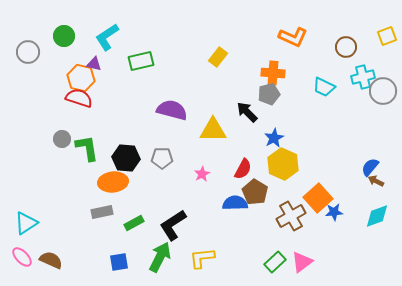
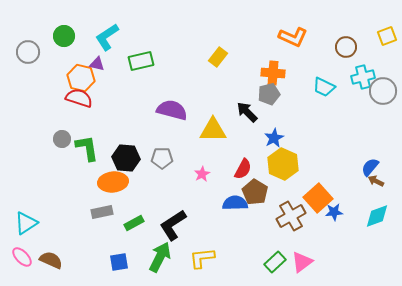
purple triangle at (94, 64): moved 3 px right
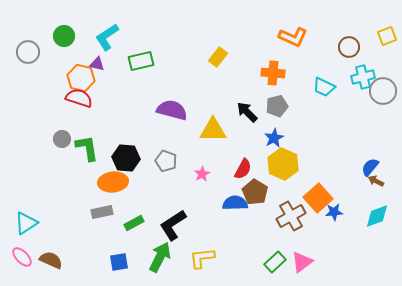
brown circle at (346, 47): moved 3 px right
gray pentagon at (269, 94): moved 8 px right, 12 px down
gray pentagon at (162, 158): moved 4 px right, 3 px down; rotated 20 degrees clockwise
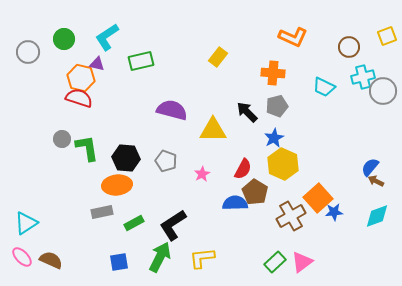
green circle at (64, 36): moved 3 px down
orange ellipse at (113, 182): moved 4 px right, 3 px down
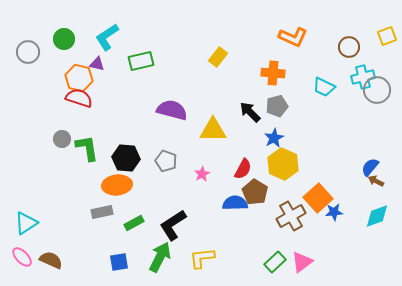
orange hexagon at (81, 78): moved 2 px left
gray circle at (383, 91): moved 6 px left, 1 px up
black arrow at (247, 112): moved 3 px right
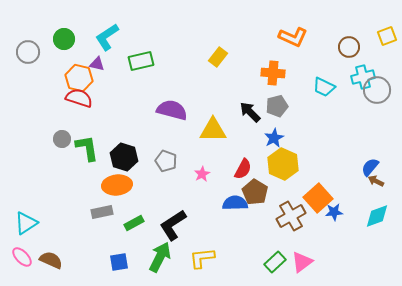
black hexagon at (126, 158): moved 2 px left, 1 px up; rotated 12 degrees clockwise
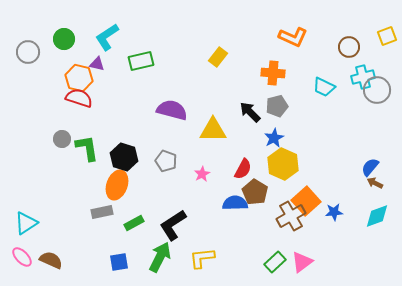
brown arrow at (376, 181): moved 1 px left, 2 px down
orange ellipse at (117, 185): rotated 64 degrees counterclockwise
orange square at (318, 198): moved 12 px left, 3 px down
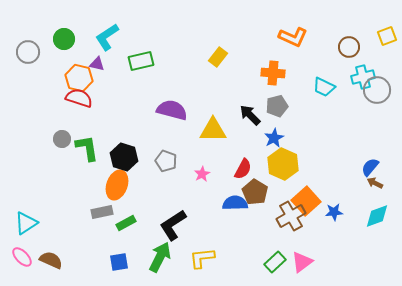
black arrow at (250, 112): moved 3 px down
green rectangle at (134, 223): moved 8 px left
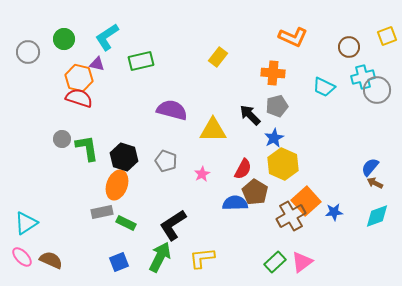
green rectangle at (126, 223): rotated 54 degrees clockwise
blue square at (119, 262): rotated 12 degrees counterclockwise
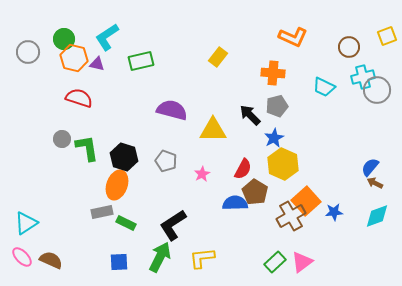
orange hexagon at (79, 78): moved 5 px left, 20 px up
blue square at (119, 262): rotated 18 degrees clockwise
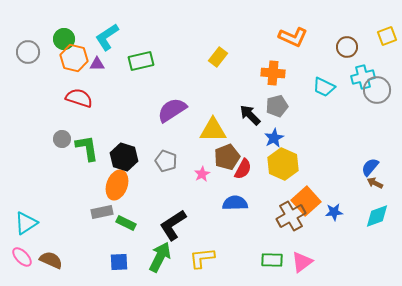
brown circle at (349, 47): moved 2 px left
purple triangle at (97, 64): rotated 14 degrees counterclockwise
purple semicircle at (172, 110): rotated 48 degrees counterclockwise
brown pentagon at (255, 192): moved 28 px left, 35 px up; rotated 20 degrees clockwise
green rectangle at (275, 262): moved 3 px left, 2 px up; rotated 45 degrees clockwise
